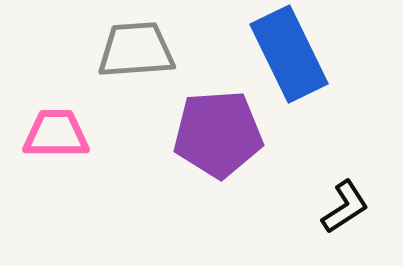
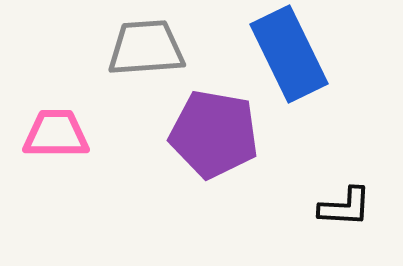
gray trapezoid: moved 10 px right, 2 px up
purple pentagon: moved 4 px left; rotated 14 degrees clockwise
black L-shape: rotated 36 degrees clockwise
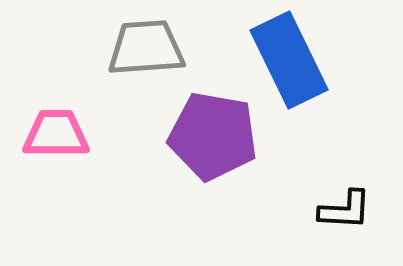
blue rectangle: moved 6 px down
purple pentagon: moved 1 px left, 2 px down
black L-shape: moved 3 px down
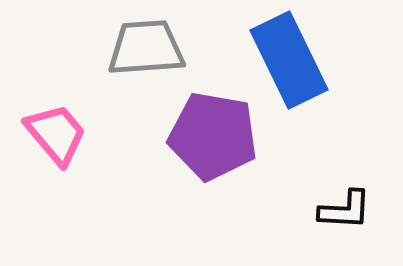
pink trapezoid: rotated 50 degrees clockwise
